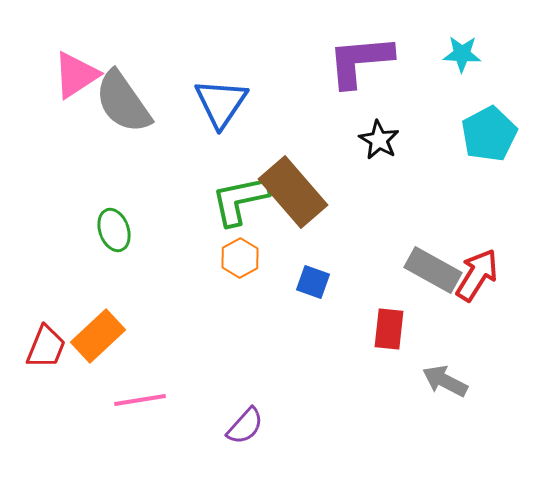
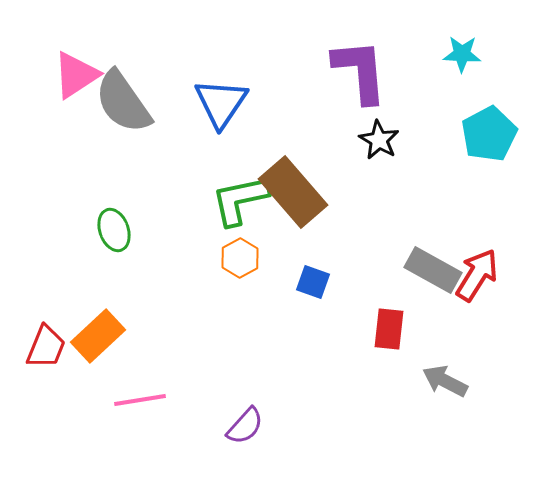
purple L-shape: moved 10 px down; rotated 90 degrees clockwise
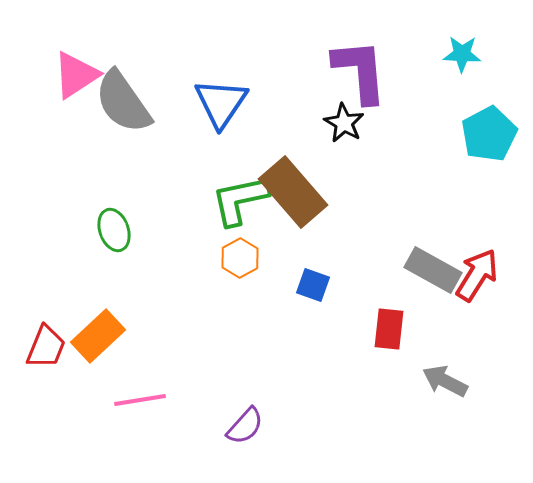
black star: moved 35 px left, 17 px up
blue square: moved 3 px down
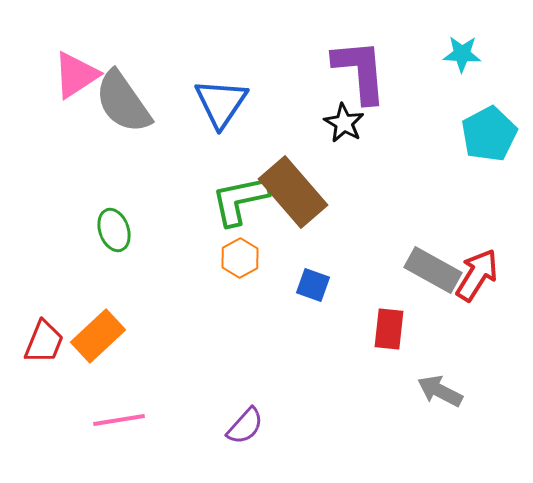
red trapezoid: moved 2 px left, 5 px up
gray arrow: moved 5 px left, 10 px down
pink line: moved 21 px left, 20 px down
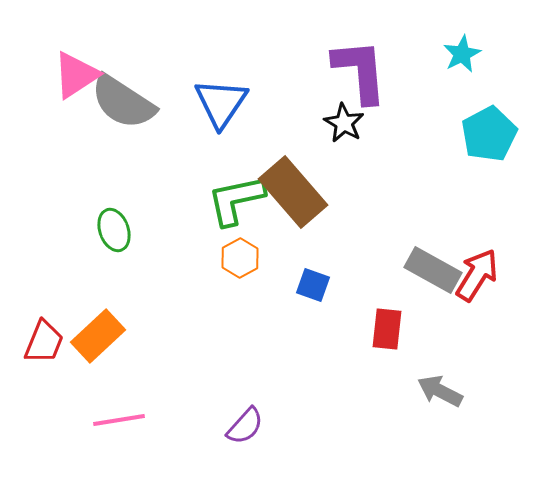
cyan star: rotated 30 degrees counterclockwise
gray semicircle: rotated 22 degrees counterclockwise
green L-shape: moved 4 px left
red rectangle: moved 2 px left
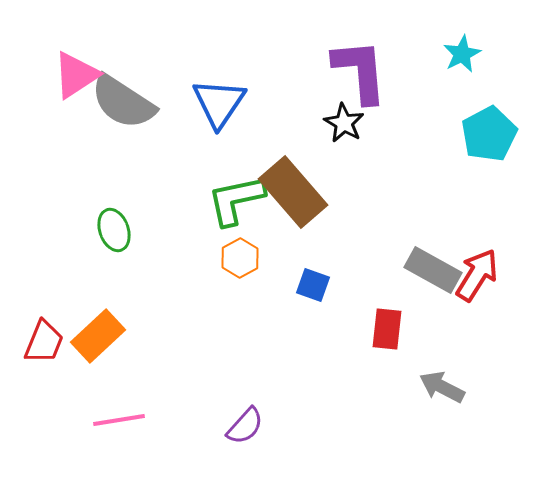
blue triangle: moved 2 px left
gray arrow: moved 2 px right, 4 px up
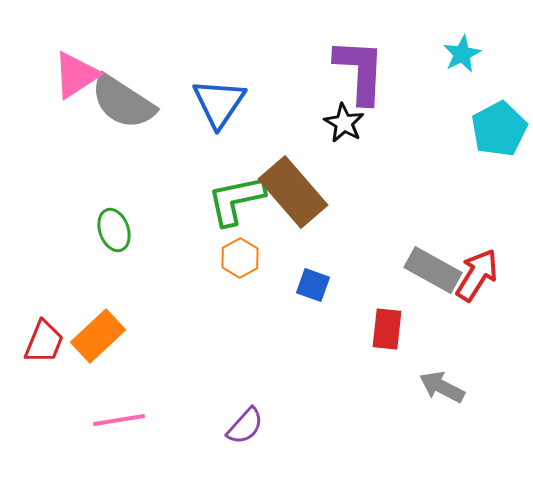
purple L-shape: rotated 8 degrees clockwise
cyan pentagon: moved 10 px right, 5 px up
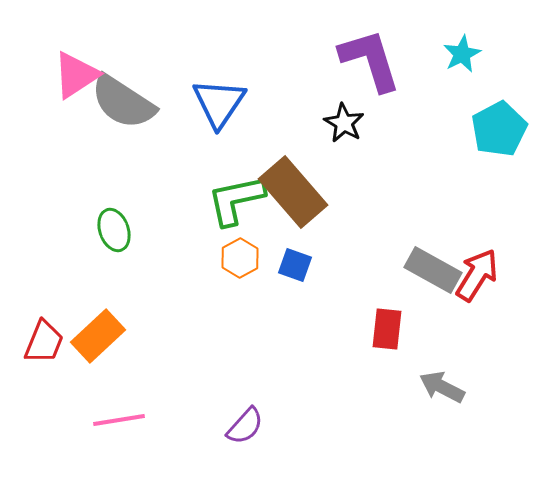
purple L-shape: moved 10 px right, 11 px up; rotated 20 degrees counterclockwise
blue square: moved 18 px left, 20 px up
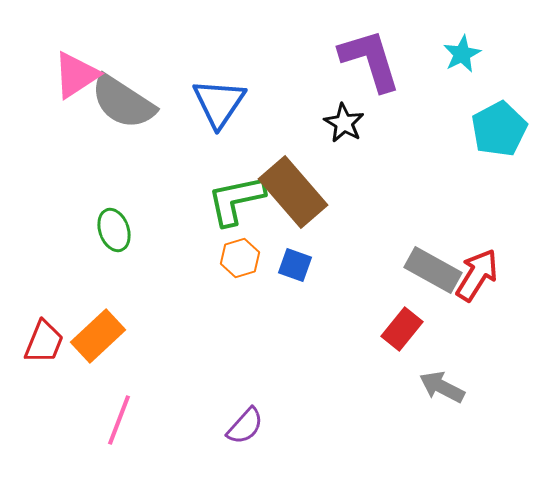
orange hexagon: rotated 12 degrees clockwise
red rectangle: moved 15 px right; rotated 33 degrees clockwise
pink line: rotated 60 degrees counterclockwise
